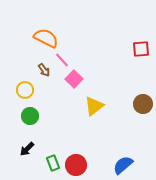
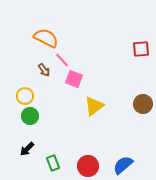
pink square: rotated 24 degrees counterclockwise
yellow circle: moved 6 px down
red circle: moved 12 px right, 1 px down
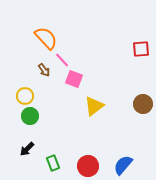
orange semicircle: rotated 20 degrees clockwise
blue semicircle: rotated 10 degrees counterclockwise
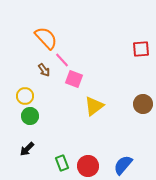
green rectangle: moved 9 px right
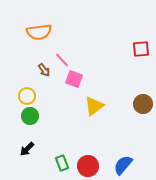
orange semicircle: moved 7 px left, 6 px up; rotated 125 degrees clockwise
yellow circle: moved 2 px right
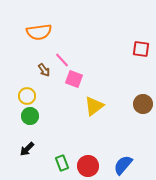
red square: rotated 12 degrees clockwise
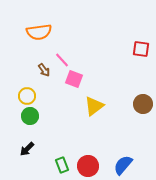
green rectangle: moved 2 px down
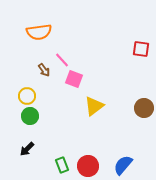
brown circle: moved 1 px right, 4 px down
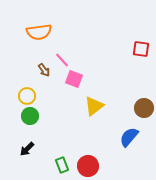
blue semicircle: moved 6 px right, 28 px up
